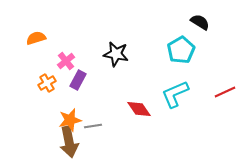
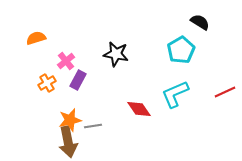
brown arrow: moved 1 px left
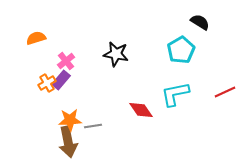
purple rectangle: moved 17 px left; rotated 12 degrees clockwise
cyan L-shape: rotated 12 degrees clockwise
red diamond: moved 2 px right, 1 px down
orange star: rotated 10 degrees clockwise
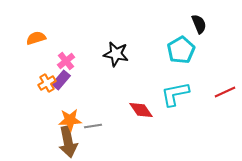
black semicircle: moved 1 px left, 2 px down; rotated 36 degrees clockwise
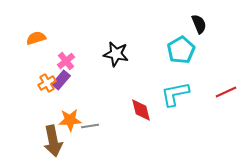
red line: moved 1 px right
red diamond: rotated 20 degrees clockwise
gray line: moved 3 px left
brown arrow: moved 15 px left, 1 px up
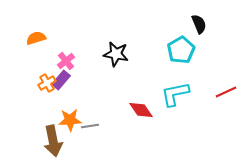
red diamond: rotated 20 degrees counterclockwise
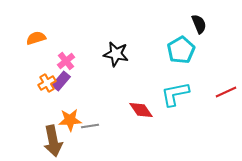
purple rectangle: moved 1 px down
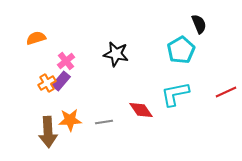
gray line: moved 14 px right, 4 px up
brown arrow: moved 5 px left, 9 px up; rotated 8 degrees clockwise
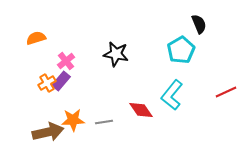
cyan L-shape: moved 3 px left, 1 px down; rotated 40 degrees counterclockwise
orange star: moved 3 px right
brown arrow: rotated 100 degrees counterclockwise
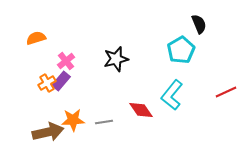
black star: moved 5 px down; rotated 25 degrees counterclockwise
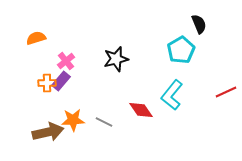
orange cross: rotated 30 degrees clockwise
gray line: rotated 36 degrees clockwise
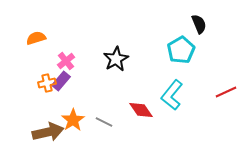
black star: rotated 15 degrees counterclockwise
orange cross: rotated 12 degrees counterclockwise
orange star: rotated 30 degrees counterclockwise
